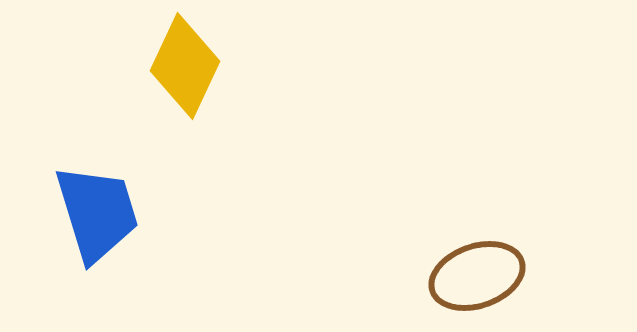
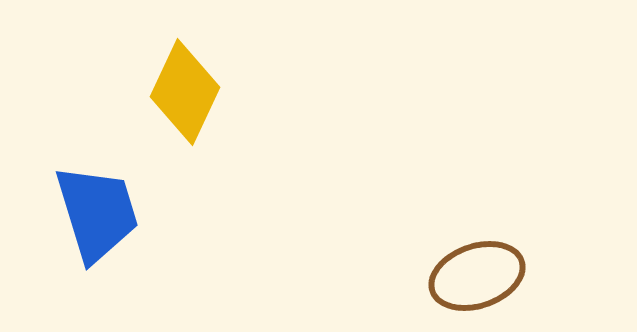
yellow diamond: moved 26 px down
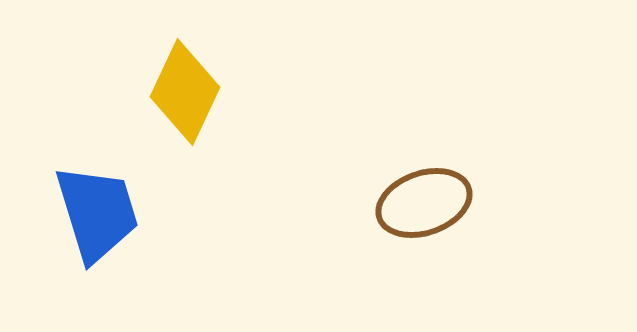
brown ellipse: moved 53 px left, 73 px up
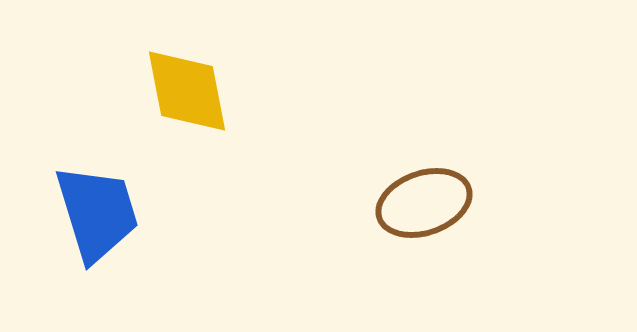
yellow diamond: moved 2 px right, 1 px up; rotated 36 degrees counterclockwise
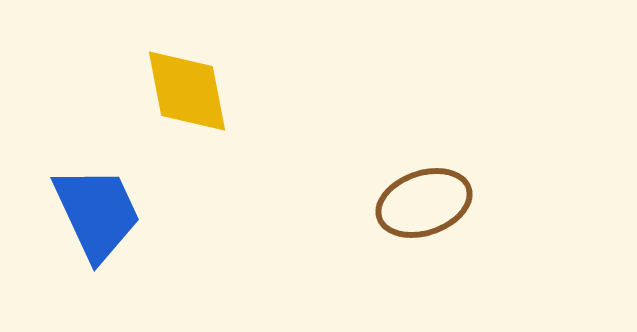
blue trapezoid: rotated 8 degrees counterclockwise
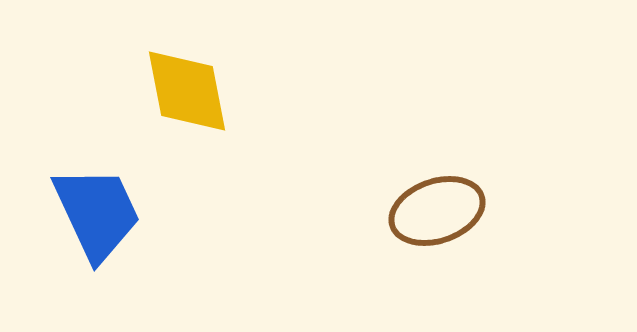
brown ellipse: moved 13 px right, 8 px down
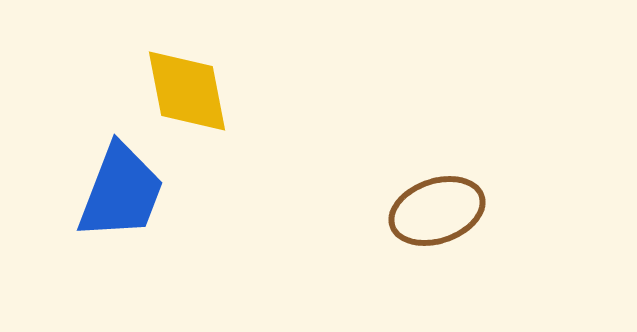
blue trapezoid: moved 24 px right, 21 px up; rotated 46 degrees clockwise
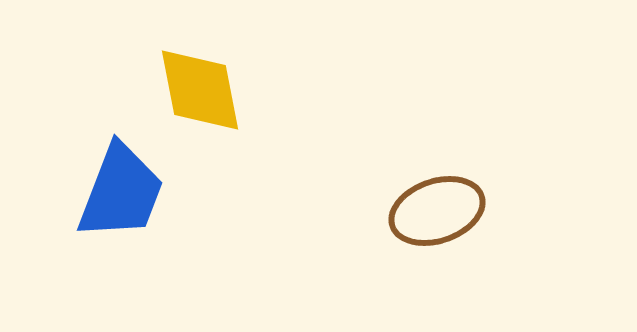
yellow diamond: moved 13 px right, 1 px up
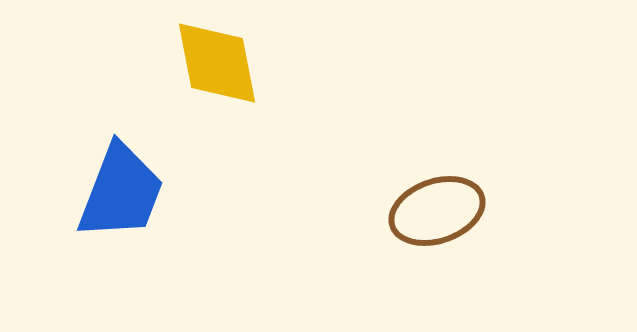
yellow diamond: moved 17 px right, 27 px up
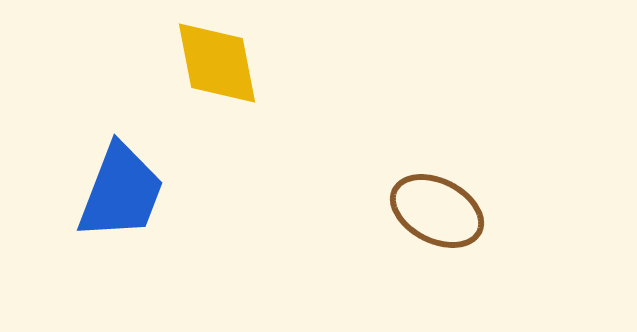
brown ellipse: rotated 46 degrees clockwise
